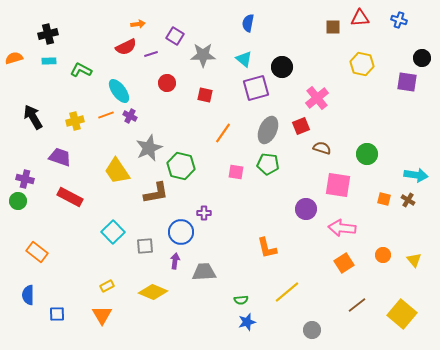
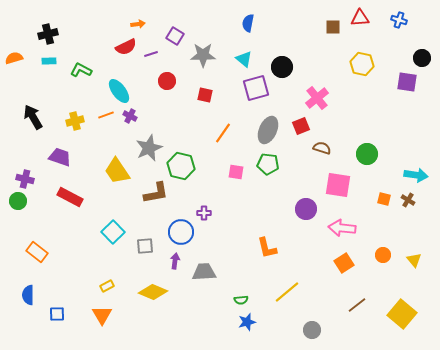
red circle at (167, 83): moved 2 px up
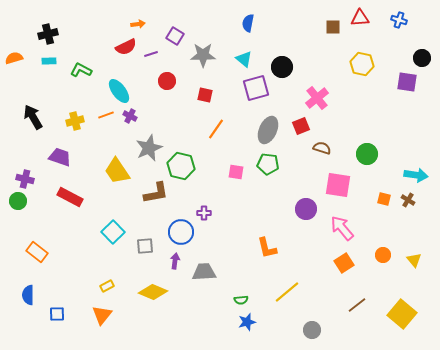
orange line at (223, 133): moved 7 px left, 4 px up
pink arrow at (342, 228): rotated 44 degrees clockwise
orange triangle at (102, 315): rotated 10 degrees clockwise
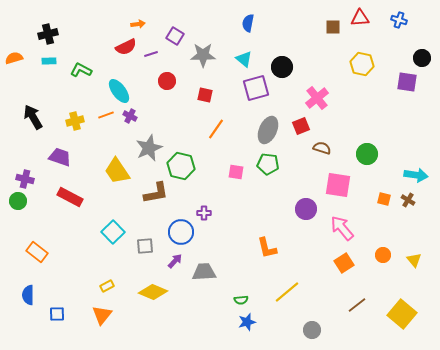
purple arrow at (175, 261): rotated 35 degrees clockwise
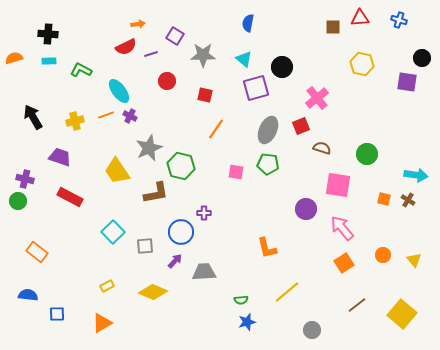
black cross at (48, 34): rotated 18 degrees clockwise
blue semicircle at (28, 295): rotated 96 degrees clockwise
orange triangle at (102, 315): moved 8 px down; rotated 20 degrees clockwise
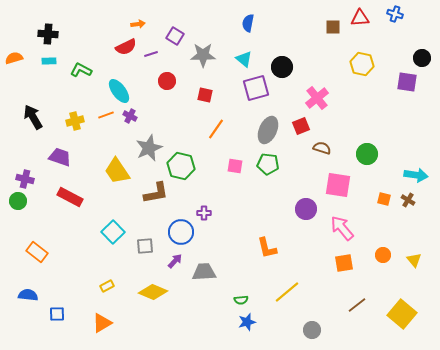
blue cross at (399, 20): moved 4 px left, 6 px up
pink square at (236, 172): moved 1 px left, 6 px up
orange square at (344, 263): rotated 24 degrees clockwise
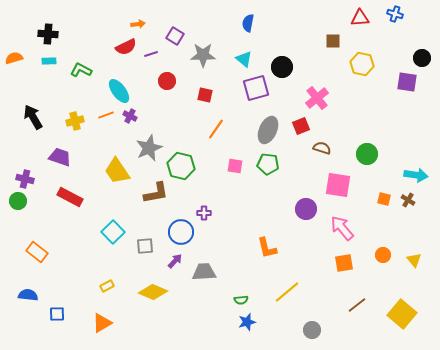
brown square at (333, 27): moved 14 px down
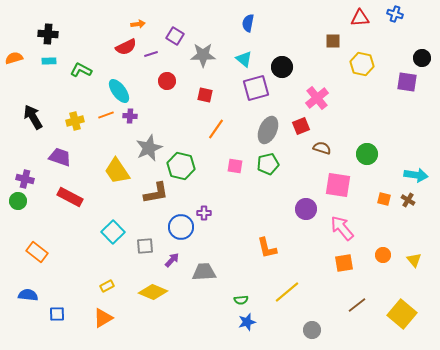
purple cross at (130, 116): rotated 24 degrees counterclockwise
green pentagon at (268, 164): rotated 20 degrees counterclockwise
blue circle at (181, 232): moved 5 px up
purple arrow at (175, 261): moved 3 px left, 1 px up
orange triangle at (102, 323): moved 1 px right, 5 px up
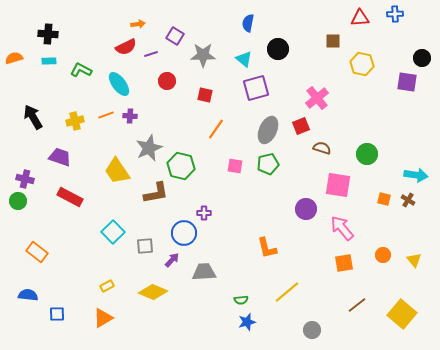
blue cross at (395, 14): rotated 21 degrees counterclockwise
black circle at (282, 67): moved 4 px left, 18 px up
cyan ellipse at (119, 91): moved 7 px up
blue circle at (181, 227): moved 3 px right, 6 px down
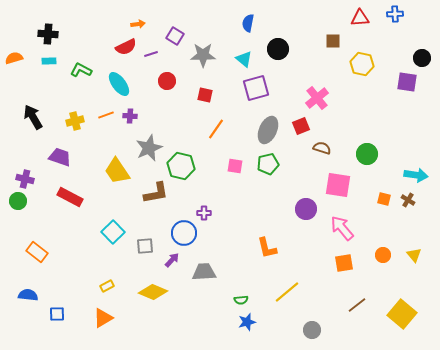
yellow triangle at (414, 260): moved 5 px up
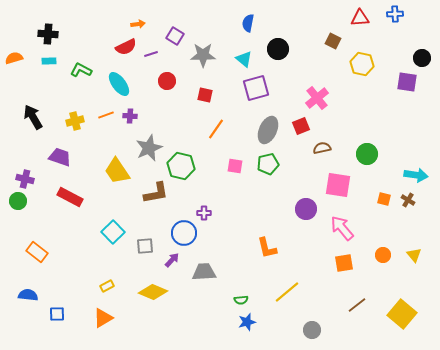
brown square at (333, 41): rotated 28 degrees clockwise
brown semicircle at (322, 148): rotated 30 degrees counterclockwise
